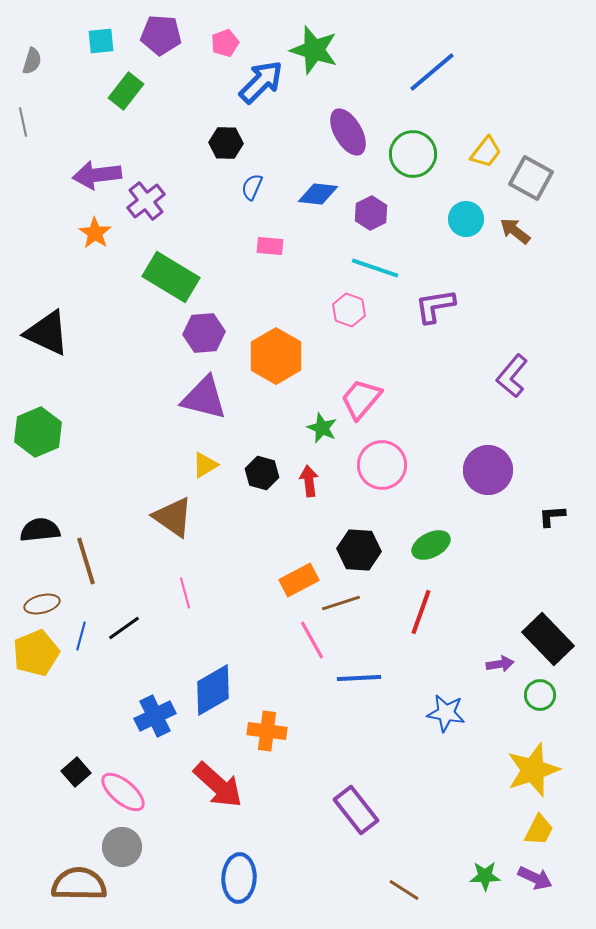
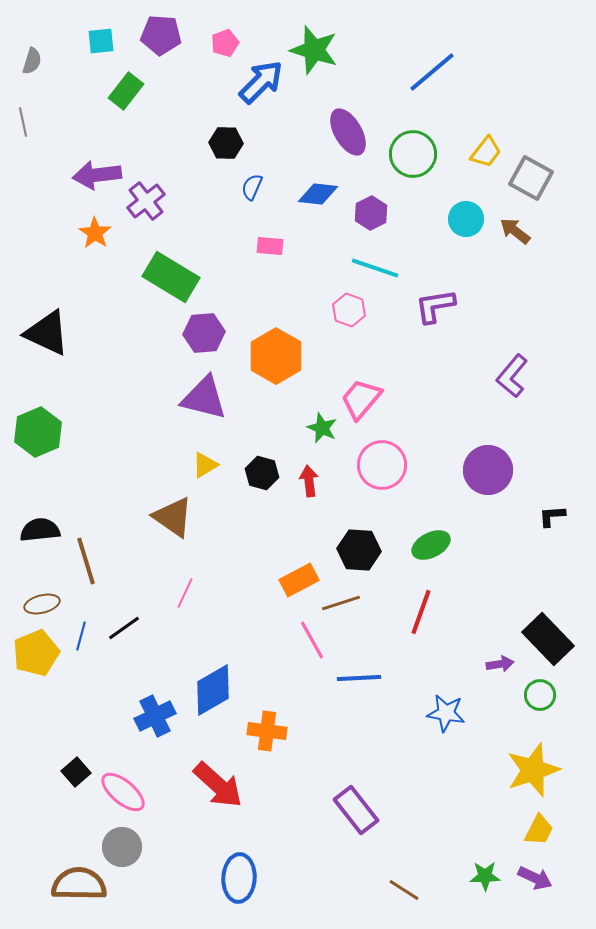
pink line at (185, 593): rotated 40 degrees clockwise
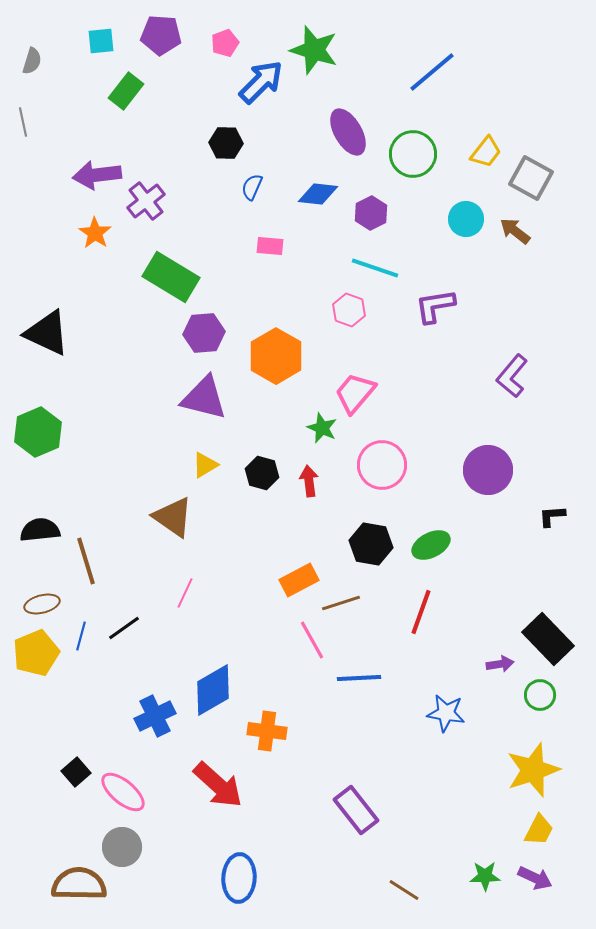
pink trapezoid at (361, 399): moved 6 px left, 6 px up
black hexagon at (359, 550): moved 12 px right, 6 px up; rotated 6 degrees clockwise
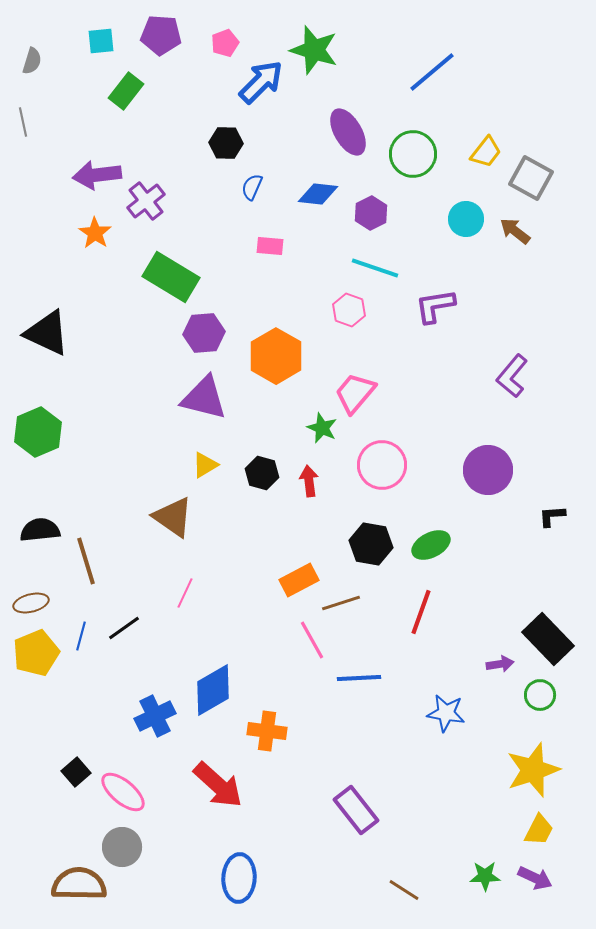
brown ellipse at (42, 604): moved 11 px left, 1 px up
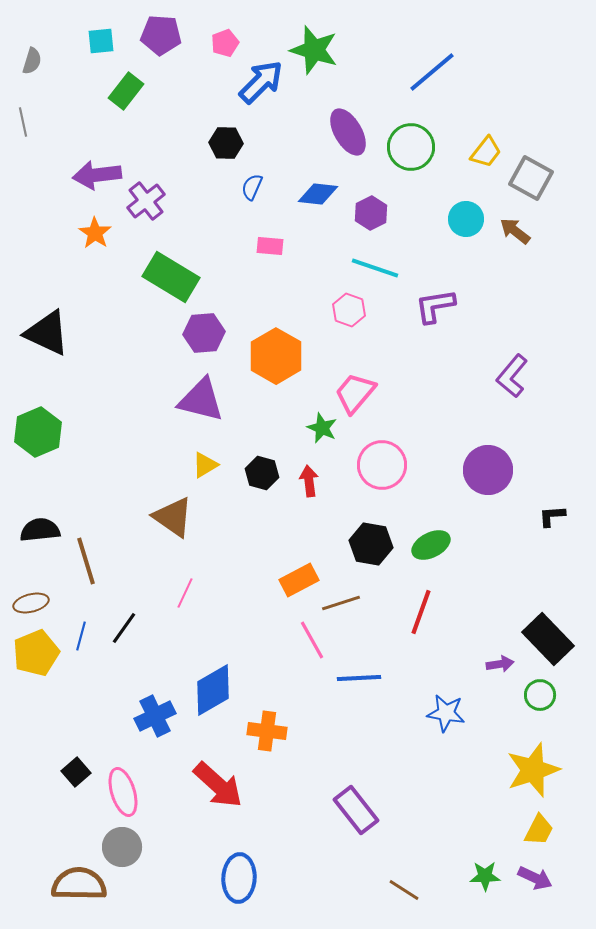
green circle at (413, 154): moved 2 px left, 7 px up
purple triangle at (204, 398): moved 3 px left, 2 px down
black line at (124, 628): rotated 20 degrees counterclockwise
pink ellipse at (123, 792): rotated 33 degrees clockwise
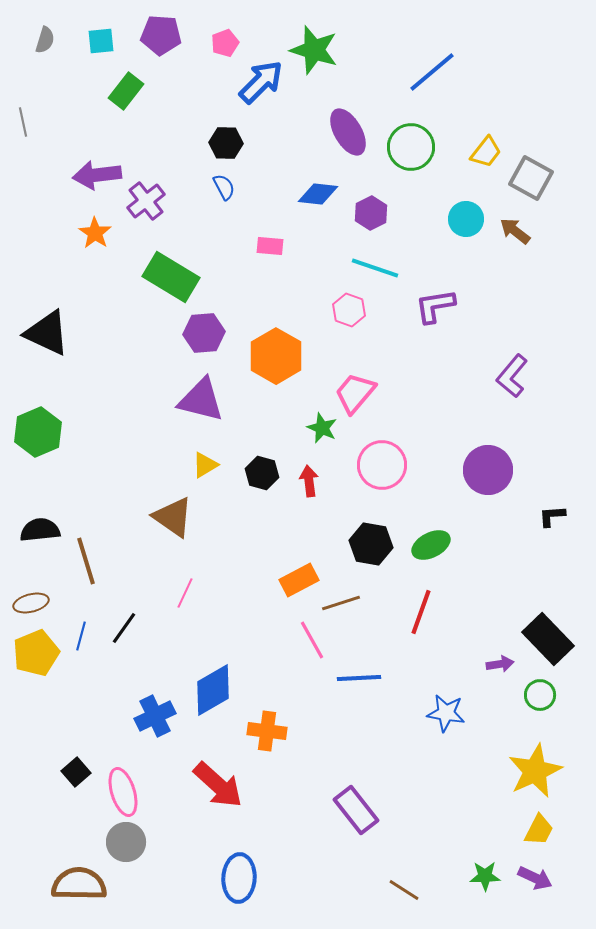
gray semicircle at (32, 61): moved 13 px right, 21 px up
blue semicircle at (252, 187): moved 28 px left; rotated 128 degrees clockwise
yellow star at (533, 770): moved 2 px right, 1 px down; rotated 6 degrees counterclockwise
gray circle at (122, 847): moved 4 px right, 5 px up
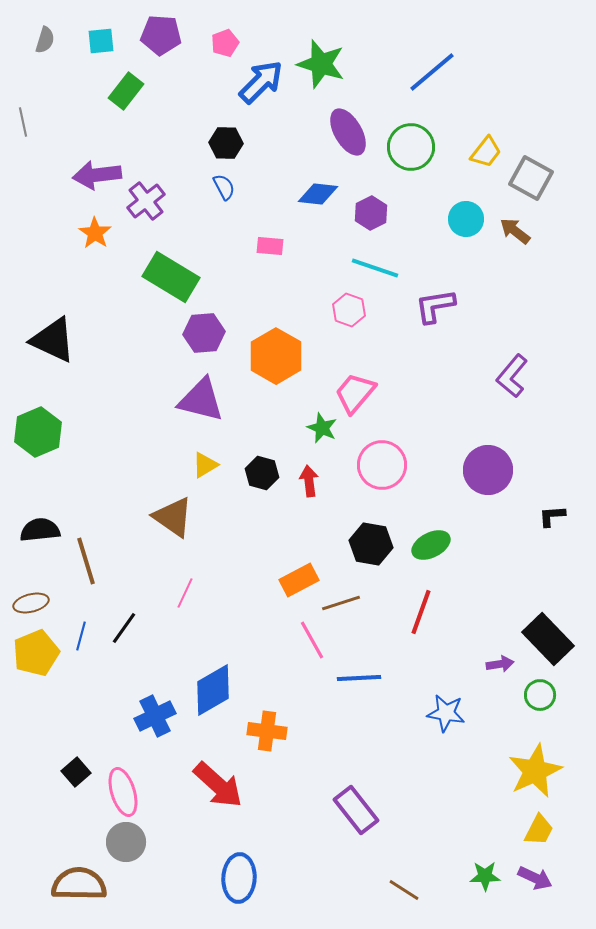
green star at (314, 50): moved 7 px right, 14 px down
black triangle at (47, 333): moved 6 px right, 7 px down
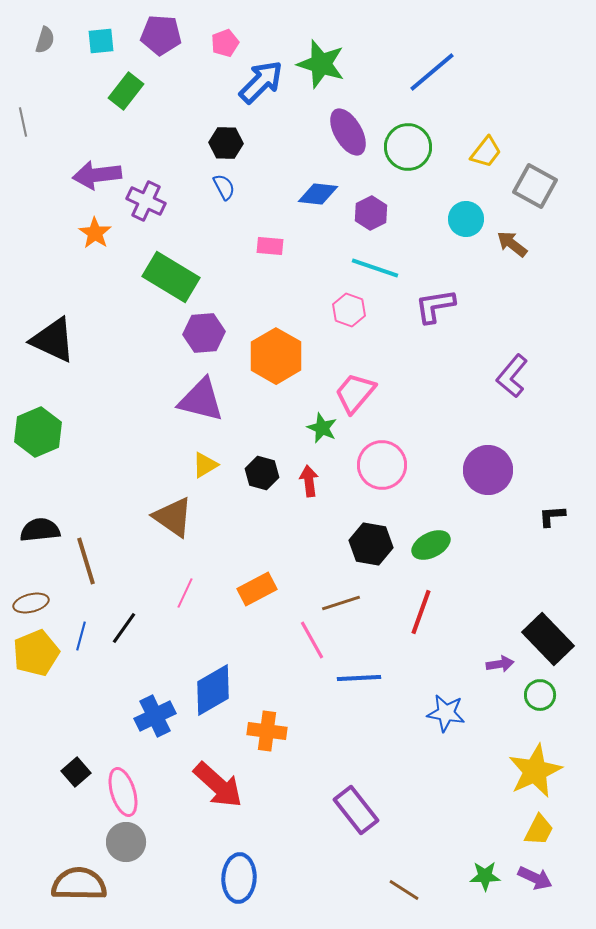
green circle at (411, 147): moved 3 px left
gray square at (531, 178): moved 4 px right, 8 px down
purple cross at (146, 201): rotated 27 degrees counterclockwise
brown arrow at (515, 231): moved 3 px left, 13 px down
orange rectangle at (299, 580): moved 42 px left, 9 px down
